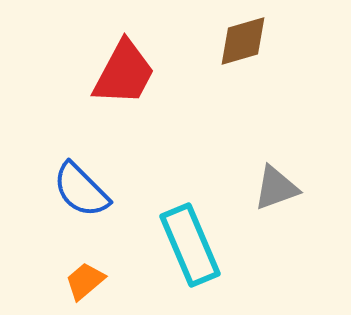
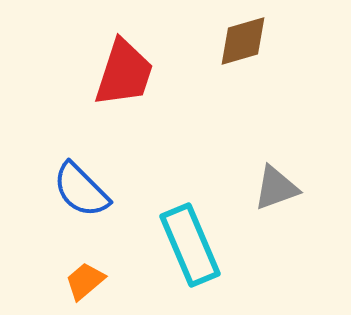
red trapezoid: rotated 10 degrees counterclockwise
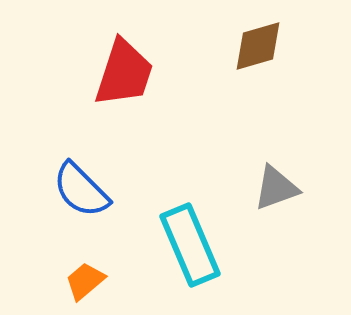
brown diamond: moved 15 px right, 5 px down
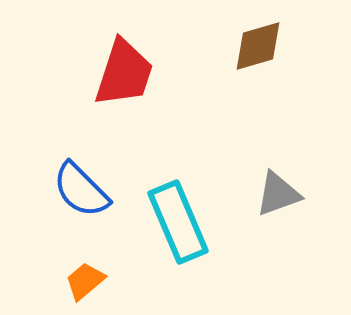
gray triangle: moved 2 px right, 6 px down
cyan rectangle: moved 12 px left, 23 px up
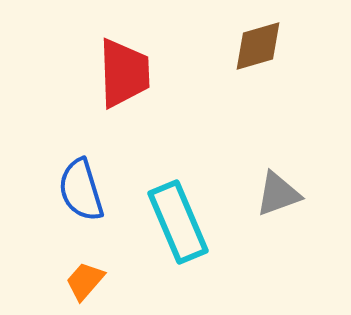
red trapezoid: rotated 20 degrees counterclockwise
blue semicircle: rotated 28 degrees clockwise
orange trapezoid: rotated 9 degrees counterclockwise
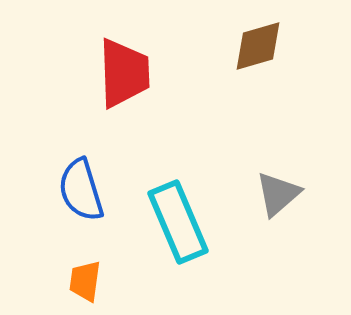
gray triangle: rotated 21 degrees counterclockwise
orange trapezoid: rotated 33 degrees counterclockwise
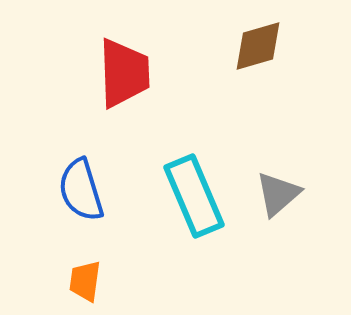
cyan rectangle: moved 16 px right, 26 px up
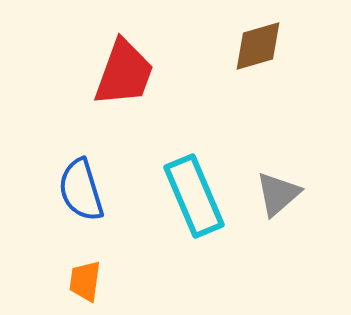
red trapezoid: rotated 22 degrees clockwise
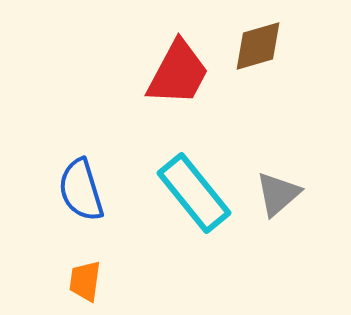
red trapezoid: moved 54 px right; rotated 8 degrees clockwise
cyan rectangle: moved 3 px up; rotated 16 degrees counterclockwise
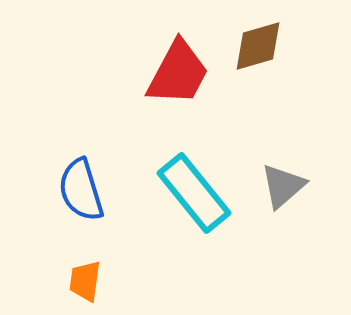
gray triangle: moved 5 px right, 8 px up
